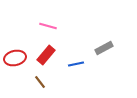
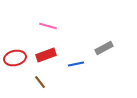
red rectangle: rotated 30 degrees clockwise
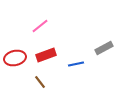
pink line: moved 8 px left; rotated 54 degrees counterclockwise
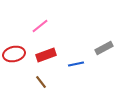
red ellipse: moved 1 px left, 4 px up
brown line: moved 1 px right
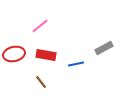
red rectangle: rotated 30 degrees clockwise
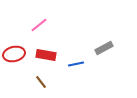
pink line: moved 1 px left, 1 px up
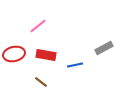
pink line: moved 1 px left, 1 px down
blue line: moved 1 px left, 1 px down
brown line: rotated 16 degrees counterclockwise
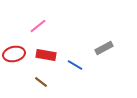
blue line: rotated 42 degrees clockwise
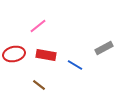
brown line: moved 2 px left, 3 px down
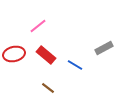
red rectangle: rotated 30 degrees clockwise
brown line: moved 9 px right, 3 px down
